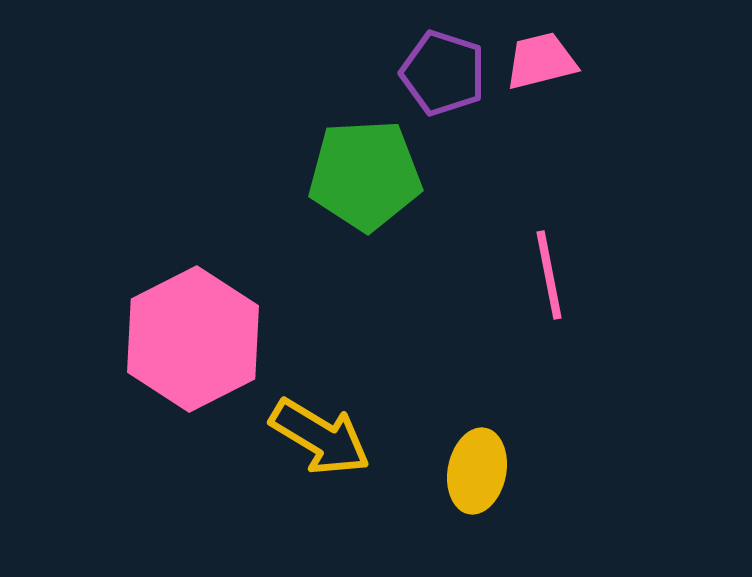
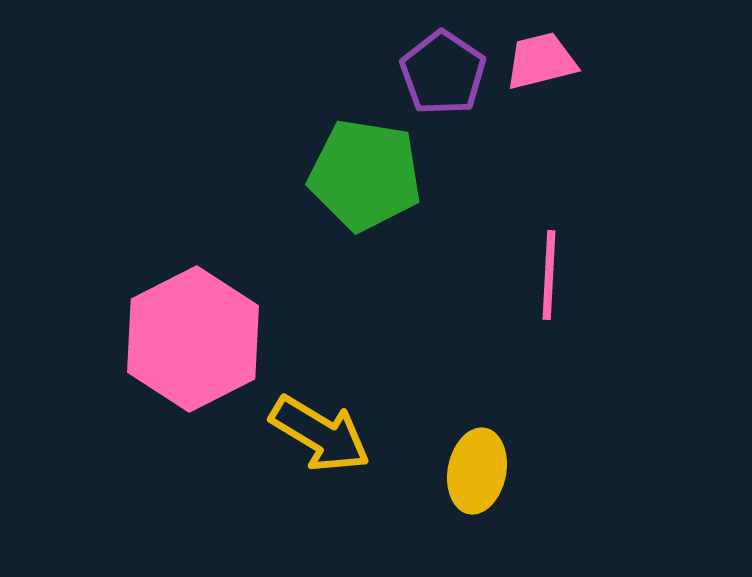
purple pentagon: rotated 16 degrees clockwise
green pentagon: rotated 12 degrees clockwise
pink line: rotated 14 degrees clockwise
yellow arrow: moved 3 px up
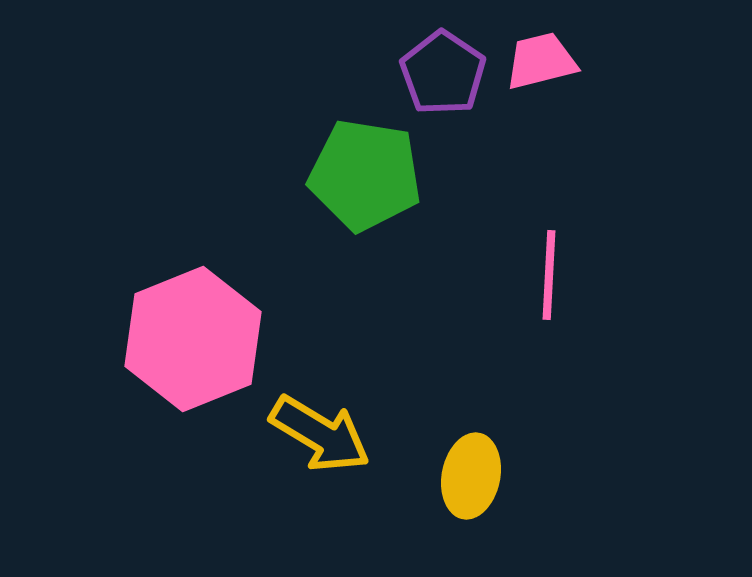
pink hexagon: rotated 5 degrees clockwise
yellow ellipse: moved 6 px left, 5 px down
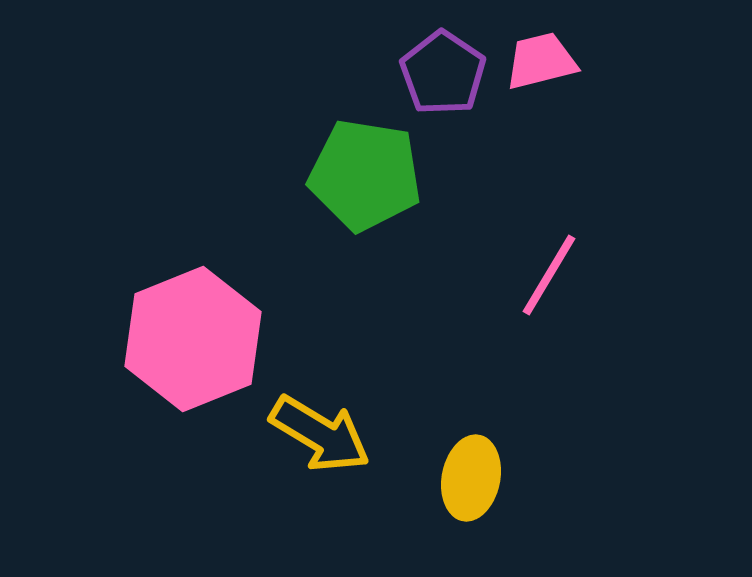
pink line: rotated 28 degrees clockwise
yellow ellipse: moved 2 px down
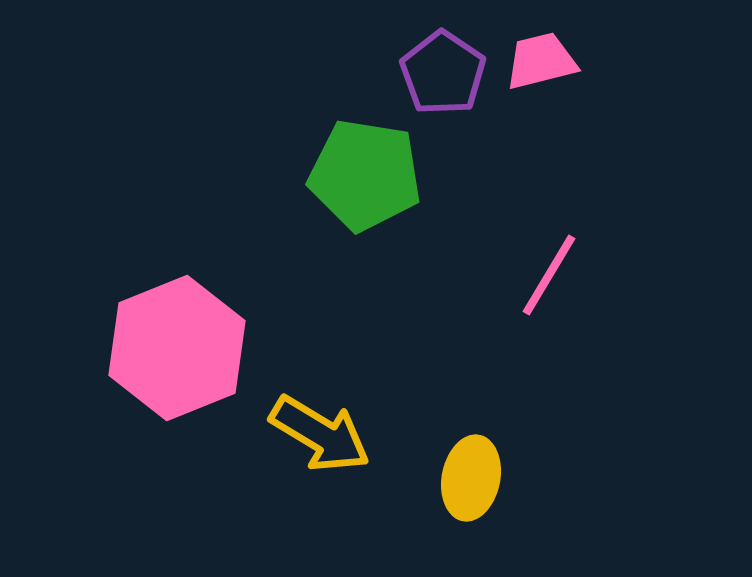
pink hexagon: moved 16 px left, 9 px down
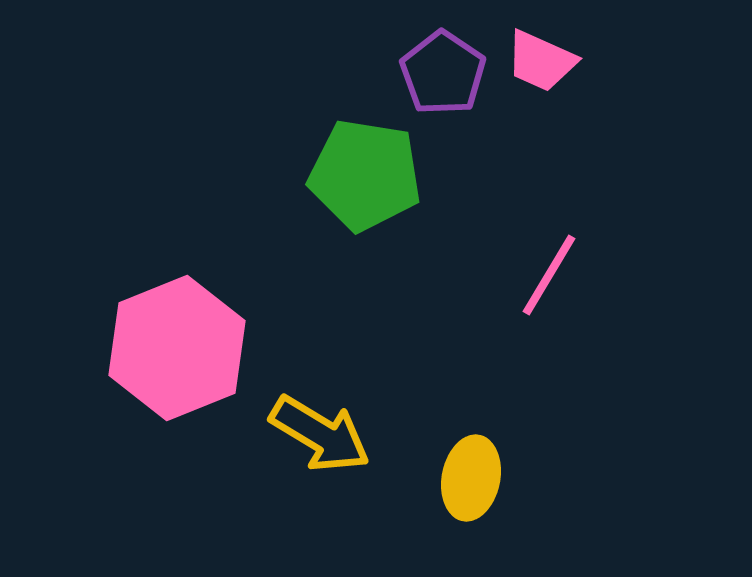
pink trapezoid: rotated 142 degrees counterclockwise
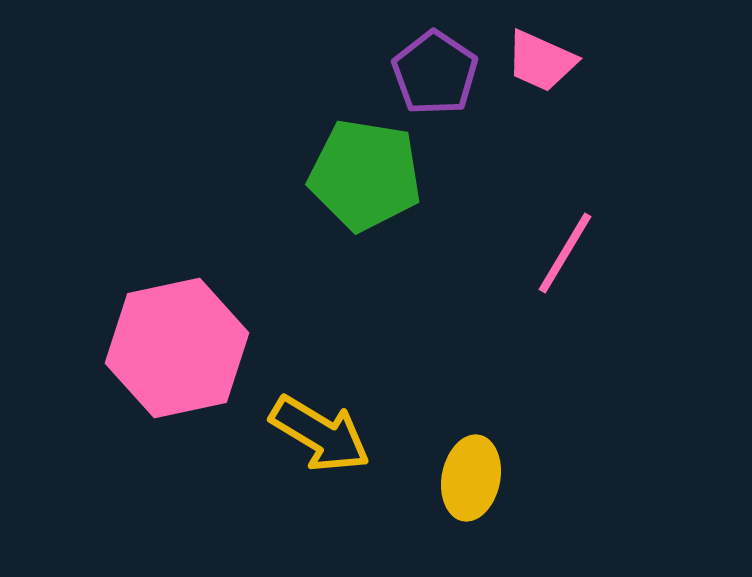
purple pentagon: moved 8 px left
pink line: moved 16 px right, 22 px up
pink hexagon: rotated 10 degrees clockwise
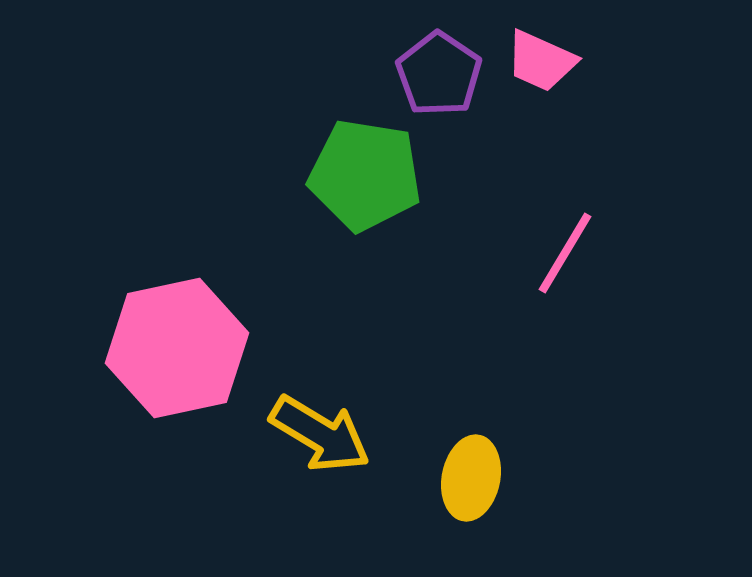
purple pentagon: moved 4 px right, 1 px down
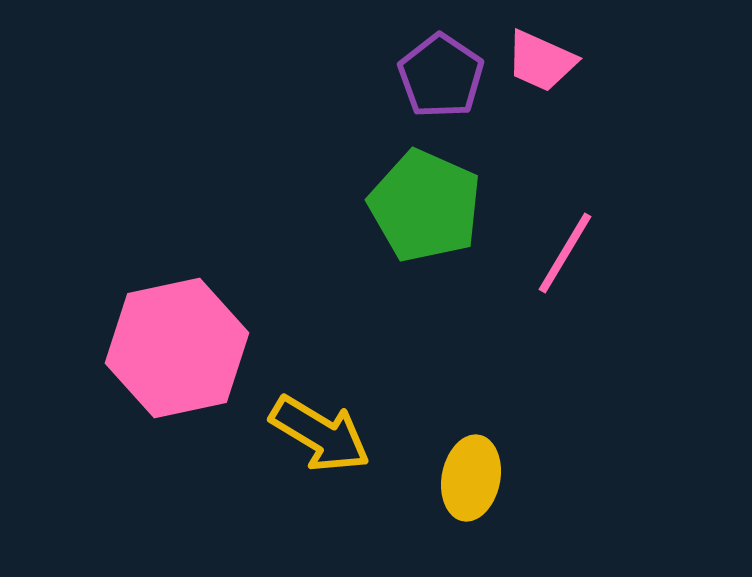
purple pentagon: moved 2 px right, 2 px down
green pentagon: moved 60 px right, 31 px down; rotated 15 degrees clockwise
